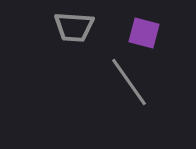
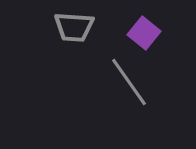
purple square: rotated 24 degrees clockwise
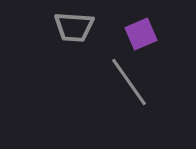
purple square: moved 3 px left, 1 px down; rotated 28 degrees clockwise
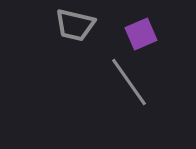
gray trapezoid: moved 1 px right, 2 px up; rotated 9 degrees clockwise
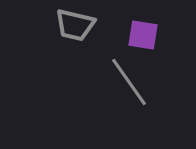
purple square: moved 2 px right, 1 px down; rotated 32 degrees clockwise
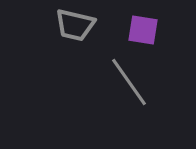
purple square: moved 5 px up
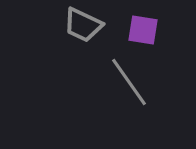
gray trapezoid: moved 8 px right; rotated 12 degrees clockwise
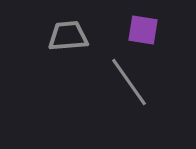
gray trapezoid: moved 15 px left, 11 px down; rotated 150 degrees clockwise
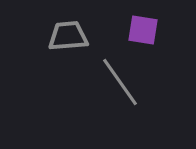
gray line: moved 9 px left
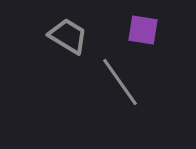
gray trapezoid: rotated 36 degrees clockwise
